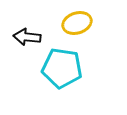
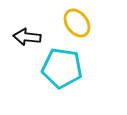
yellow ellipse: rotated 72 degrees clockwise
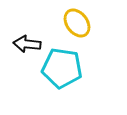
black arrow: moved 7 px down
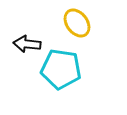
cyan pentagon: moved 1 px left, 1 px down
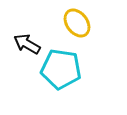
black arrow: rotated 24 degrees clockwise
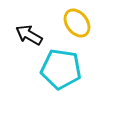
black arrow: moved 2 px right, 9 px up
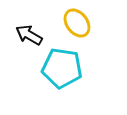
cyan pentagon: moved 1 px right, 1 px up
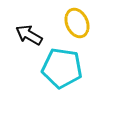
yellow ellipse: rotated 12 degrees clockwise
